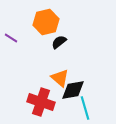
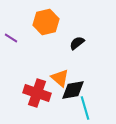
black semicircle: moved 18 px right, 1 px down
red cross: moved 4 px left, 9 px up
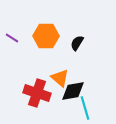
orange hexagon: moved 14 px down; rotated 15 degrees clockwise
purple line: moved 1 px right
black semicircle: rotated 21 degrees counterclockwise
black diamond: moved 1 px down
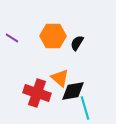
orange hexagon: moved 7 px right
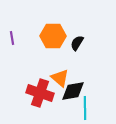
purple line: rotated 48 degrees clockwise
red cross: moved 3 px right
cyan line: rotated 15 degrees clockwise
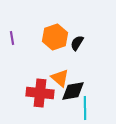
orange hexagon: moved 2 px right, 1 px down; rotated 20 degrees counterclockwise
red cross: rotated 12 degrees counterclockwise
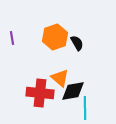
black semicircle: rotated 119 degrees clockwise
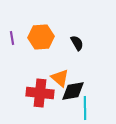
orange hexagon: moved 14 px left; rotated 15 degrees clockwise
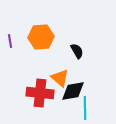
purple line: moved 2 px left, 3 px down
black semicircle: moved 8 px down
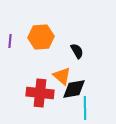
purple line: rotated 16 degrees clockwise
orange triangle: moved 2 px right, 2 px up
black diamond: moved 1 px right, 2 px up
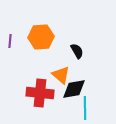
orange triangle: moved 1 px left, 1 px up
